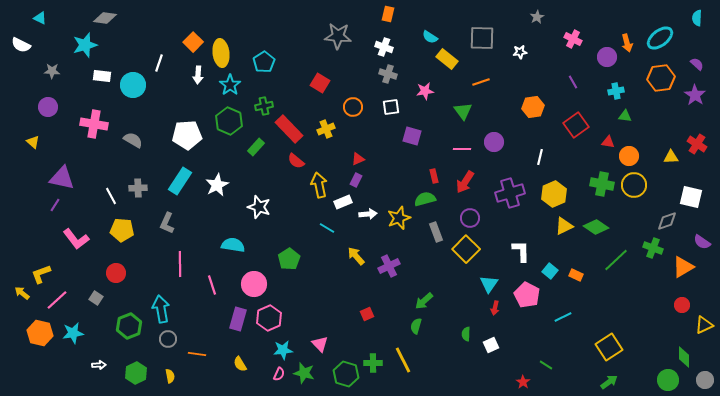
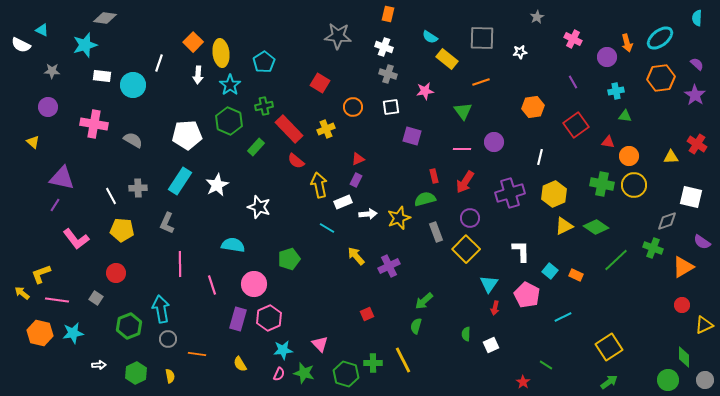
cyan triangle at (40, 18): moved 2 px right, 12 px down
green pentagon at (289, 259): rotated 15 degrees clockwise
pink line at (57, 300): rotated 50 degrees clockwise
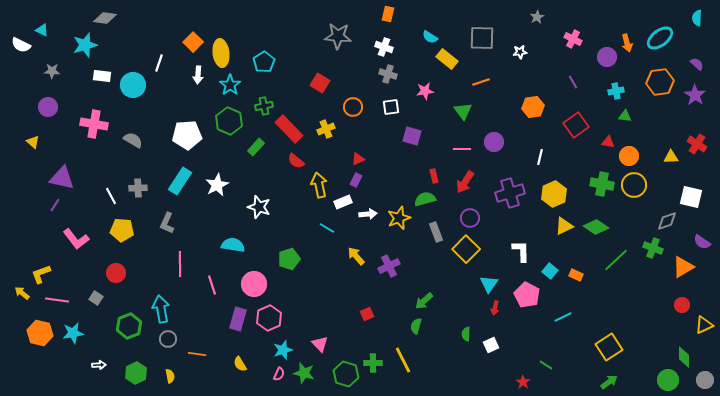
orange hexagon at (661, 78): moved 1 px left, 4 px down
cyan star at (283, 350): rotated 12 degrees counterclockwise
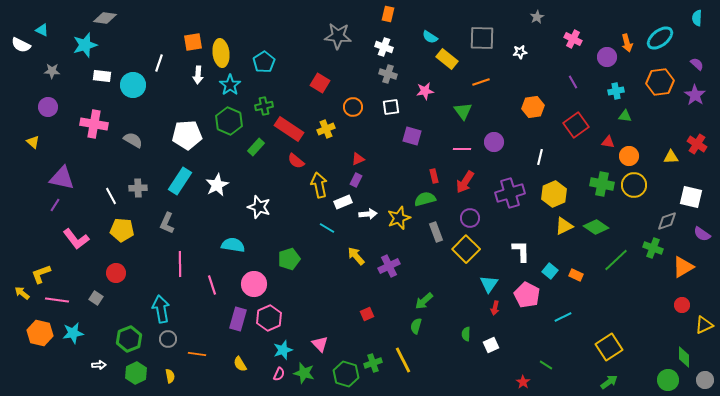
orange square at (193, 42): rotated 36 degrees clockwise
red rectangle at (289, 129): rotated 12 degrees counterclockwise
purple semicircle at (702, 242): moved 8 px up
green hexagon at (129, 326): moved 13 px down
green cross at (373, 363): rotated 18 degrees counterclockwise
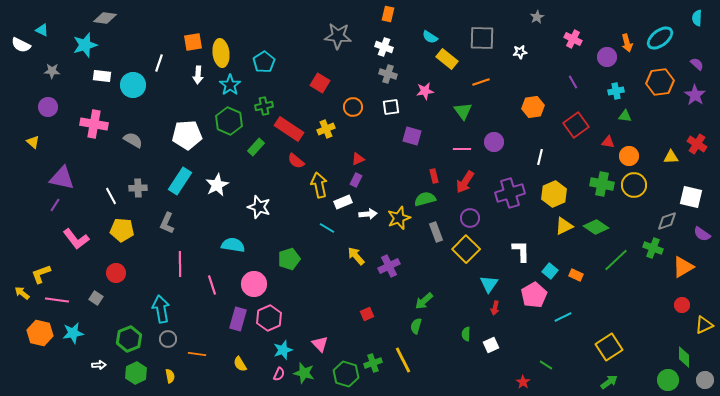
pink pentagon at (527, 295): moved 7 px right; rotated 15 degrees clockwise
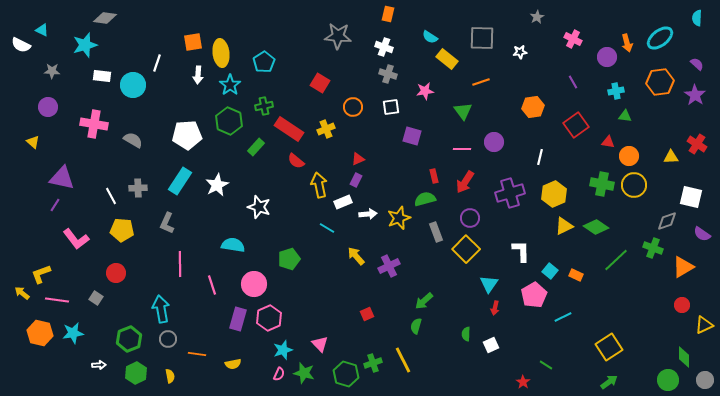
white line at (159, 63): moved 2 px left
yellow semicircle at (240, 364): moved 7 px left; rotated 70 degrees counterclockwise
